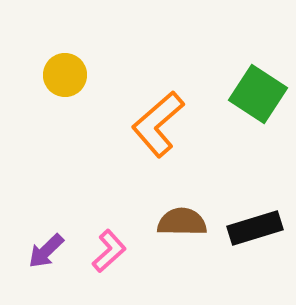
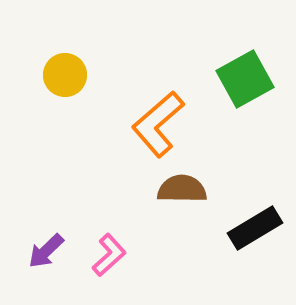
green square: moved 13 px left, 15 px up; rotated 28 degrees clockwise
brown semicircle: moved 33 px up
black rectangle: rotated 14 degrees counterclockwise
pink L-shape: moved 4 px down
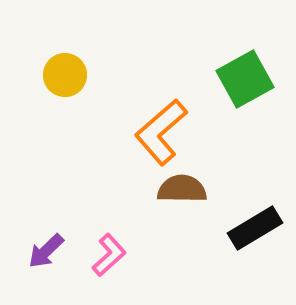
orange L-shape: moved 3 px right, 8 px down
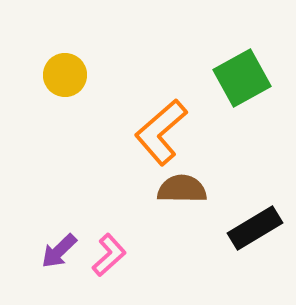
green square: moved 3 px left, 1 px up
purple arrow: moved 13 px right
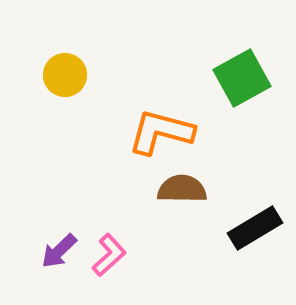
orange L-shape: rotated 56 degrees clockwise
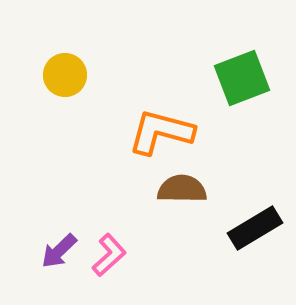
green square: rotated 8 degrees clockwise
